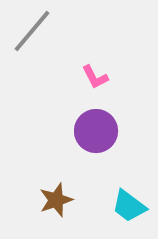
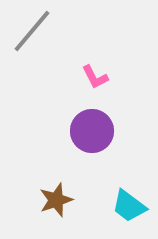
purple circle: moved 4 px left
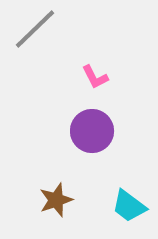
gray line: moved 3 px right, 2 px up; rotated 6 degrees clockwise
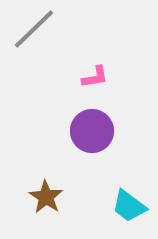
gray line: moved 1 px left
pink L-shape: rotated 72 degrees counterclockwise
brown star: moved 10 px left, 3 px up; rotated 20 degrees counterclockwise
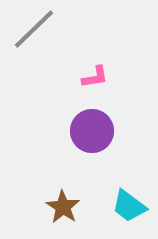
brown star: moved 17 px right, 10 px down
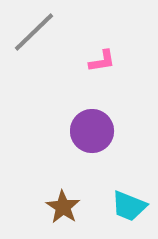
gray line: moved 3 px down
pink L-shape: moved 7 px right, 16 px up
cyan trapezoid: rotated 15 degrees counterclockwise
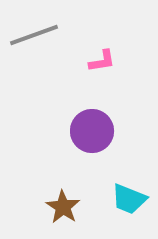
gray line: moved 3 px down; rotated 24 degrees clockwise
cyan trapezoid: moved 7 px up
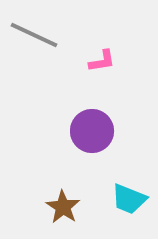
gray line: rotated 45 degrees clockwise
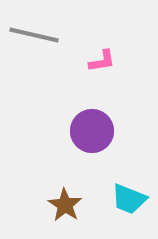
gray line: rotated 12 degrees counterclockwise
brown star: moved 2 px right, 2 px up
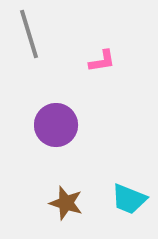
gray line: moved 5 px left, 1 px up; rotated 60 degrees clockwise
purple circle: moved 36 px left, 6 px up
brown star: moved 1 px right, 2 px up; rotated 16 degrees counterclockwise
